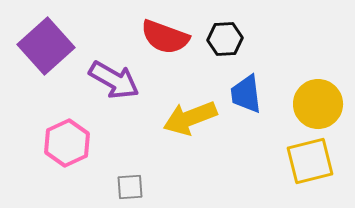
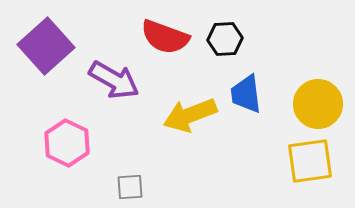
yellow arrow: moved 3 px up
pink hexagon: rotated 9 degrees counterclockwise
yellow square: rotated 6 degrees clockwise
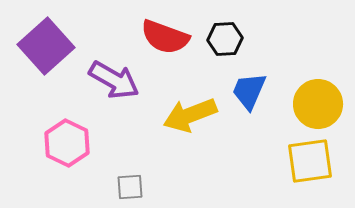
blue trapezoid: moved 3 px right, 3 px up; rotated 30 degrees clockwise
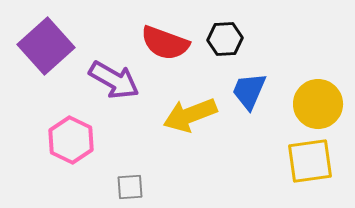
red semicircle: moved 6 px down
pink hexagon: moved 4 px right, 3 px up
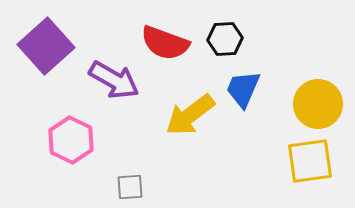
blue trapezoid: moved 6 px left, 2 px up
yellow arrow: rotated 16 degrees counterclockwise
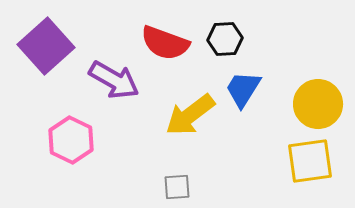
blue trapezoid: rotated 9 degrees clockwise
gray square: moved 47 px right
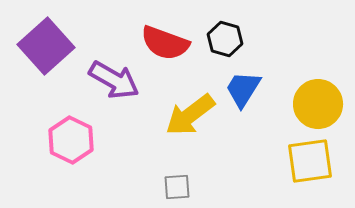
black hexagon: rotated 20 degrees clockwise
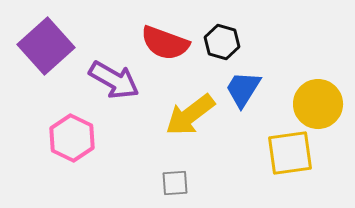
black hexagon: moved 3 px left, 3 px down
pink hexagon: moved 1 px right, 2 px up
yellow square: moved 20 px left, 8 px up
gray square: moved 2 px left, 4 px up
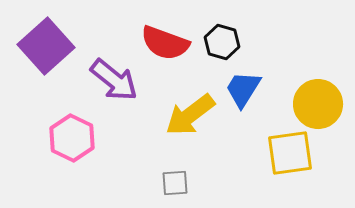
purple arrow: rotated 9 degrees clockwise
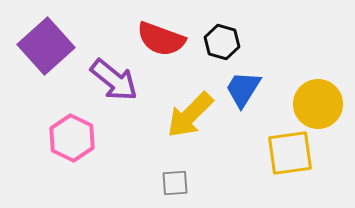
red semicircle: moved 4 px left, 4 px up
yellow arrow: rotated 8 degrees counterclockwise
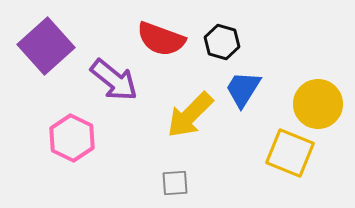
yellow square: rotated 30 degrees clockwise
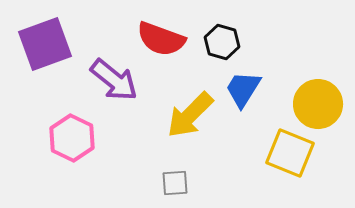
purple square: moved 1 px left, 2 px up; rotated 22 degrees clockwise
